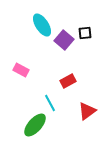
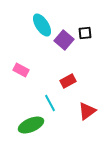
green ellipse: moved 4 px left; rotated 25 degrees clockwise
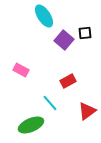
cyan ellipse: moved 2 px right, 9 px up
cyan line: rotated 12 degrees counterclockwise
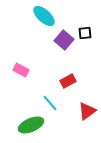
cyan ellipse: rotated 15 degrees counterclockwise
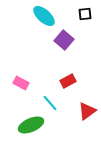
black square: moved 19 px up
pink rectangle: moved 13 px down
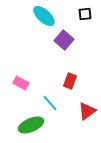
red rectangle: moved 2 px right; rotated 42 degrees counterclockwise
